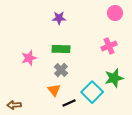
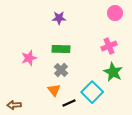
green star: moved 1 px left, 6 px up; rotated 30 degrees counterclockwise
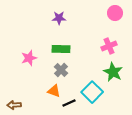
orange triangle: moved 1 px down; rotated 32 degrees counterclockwise
